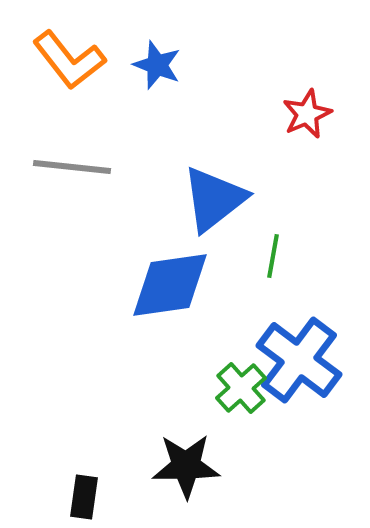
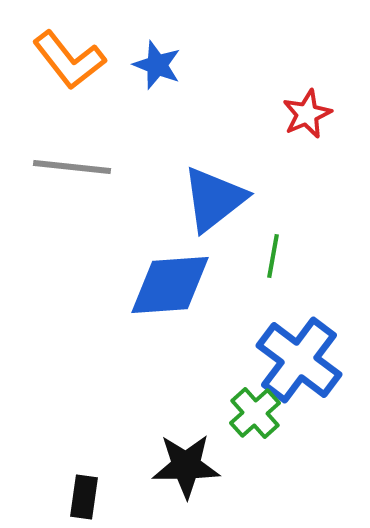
blue diamond: rotated 4 degrees clockwise
green cross: moved 14 px right, 25 px down
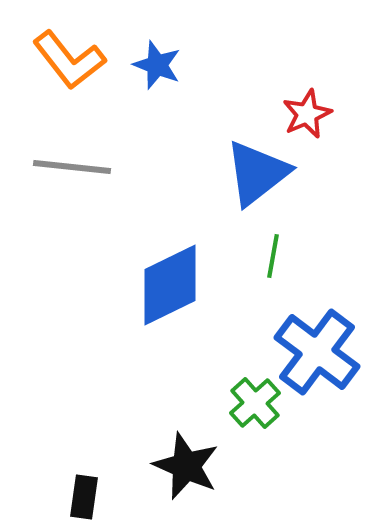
blue triangle: moved 43 px right, 26 px up
blue diamond: rotated 22 degrees counterclockwise
blue cross: moved 18 px right, 8 px up
green cross: moved 10 px up
black star: rotated 24 degrees clockwise
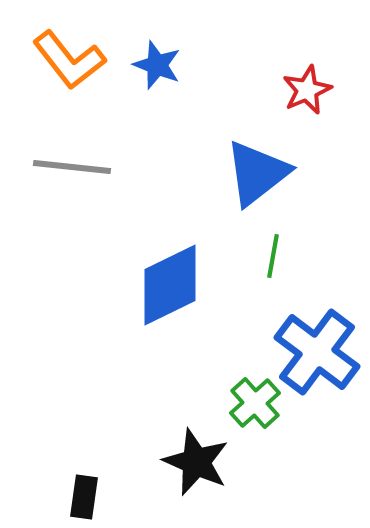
red star: moved 24 px up
black star: moved 10 px right, 4 px up
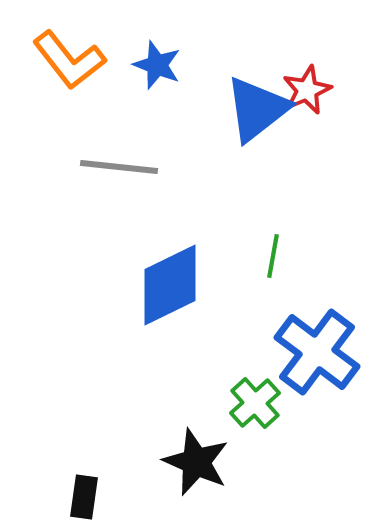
gray line: moved 47 px right
blue triangle: moved 64 px up
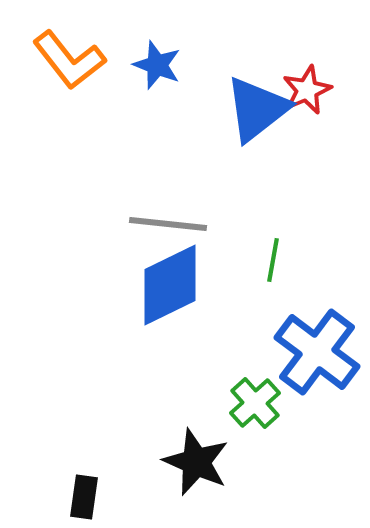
gray line: moved 49 px right, 57 px down
green line: moved 4 px down
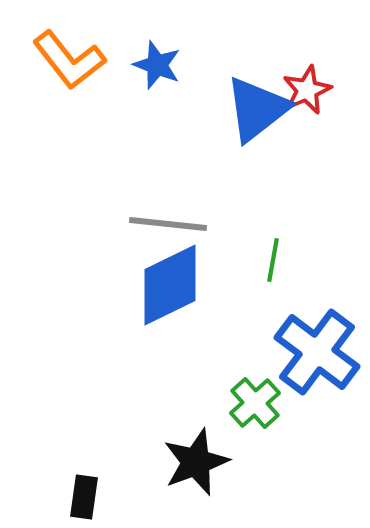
black star: rotated 28 degrees clockwise
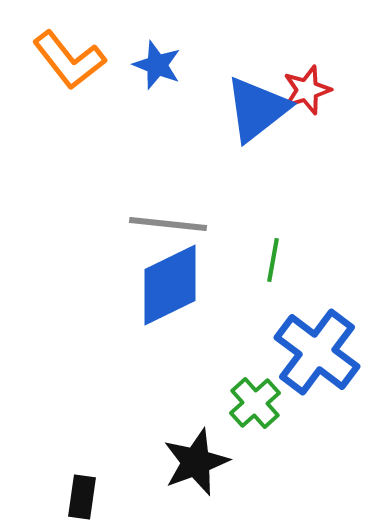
red star: rotated 6 degrees clockwise
black rectangle: moved 2 px left
